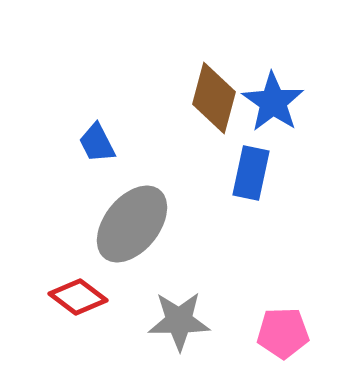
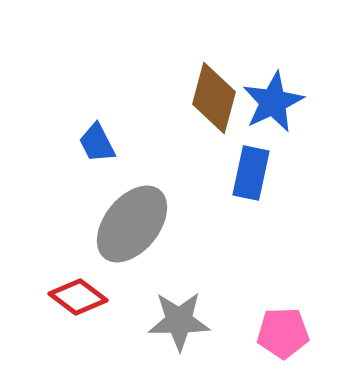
blue star: rotated 12 degrees clockwise
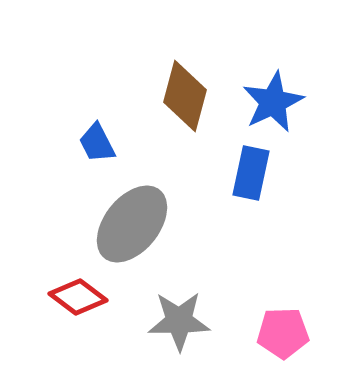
brown diamond: moved 29 px left, 2 px up
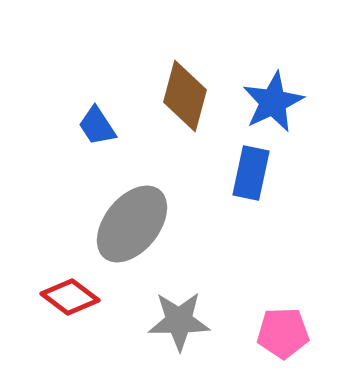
blue trapezoid: moved 17 px up; rotated 6 degrees counterclockwise
red diamond: moved 8 px left
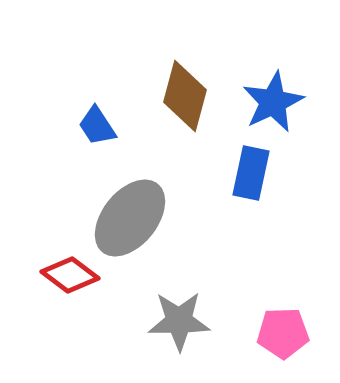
gray ellipse: moved 2 px left, 6 px up
red diamond: moved 22 px up
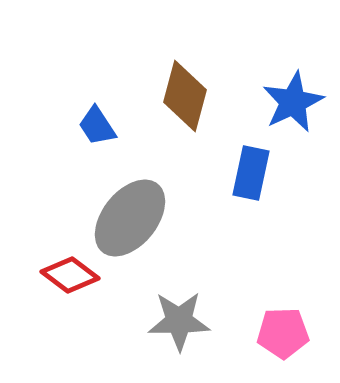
blue star: moved 20 px right
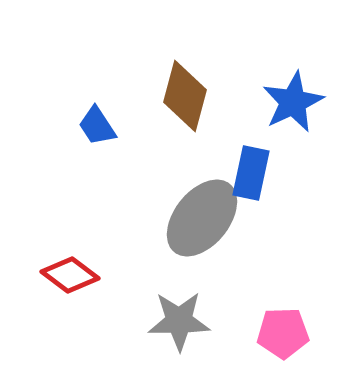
gray ellipse: moved 72 px right
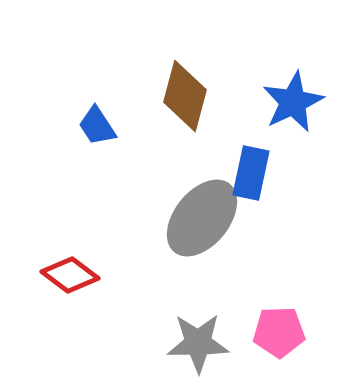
gray star: moved 19 px right, 22 px down
pink pentagon: moved 4 px left, 1 px up
